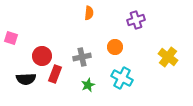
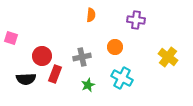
orange semicircle: moved 2 px right, 2 px down
purple cross: rotated 24 degrees clockwise
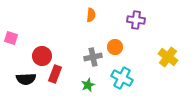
gray cross: moved 11 px right
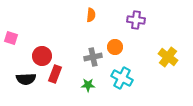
green star: rotated 24 degrees clockwise
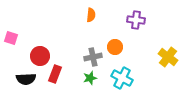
red circle: moved 2 px left
green star: moved 2 px right, 7 px up; rotated 16 degrees counterclockwise
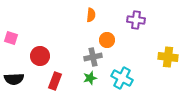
orange circle: moved 8 px left, 7 px up
yellow cross: rotated 30 degrees counterclockwise
red rectangle: moved 7 px down
black semicircle: moved 12 px left
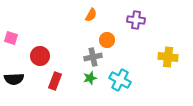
orange semicircle: rotated 24 degrees clockwise
cyan cross: moved 2 px left, 2 px down
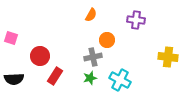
red rectangle: moved 5 px up; rotated 12 degrees clockwise
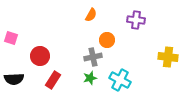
red rectangle: moved 2 px left, 4 px down
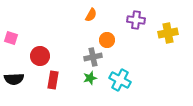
yellow cross: moved 24 px up; rotated 18 degrees counterclockwise
red rectangle: rotated 24 degrees counterclockwise
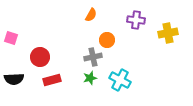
red circle: moved 1 px down
red rectangle: moved 1 px left; rotated 66 degrees clockwise
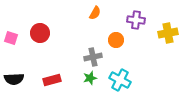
orange semicircle: moved 4 px right, 2 px up
orange circle: moved 9 px right
red circle: moved 24 px up
